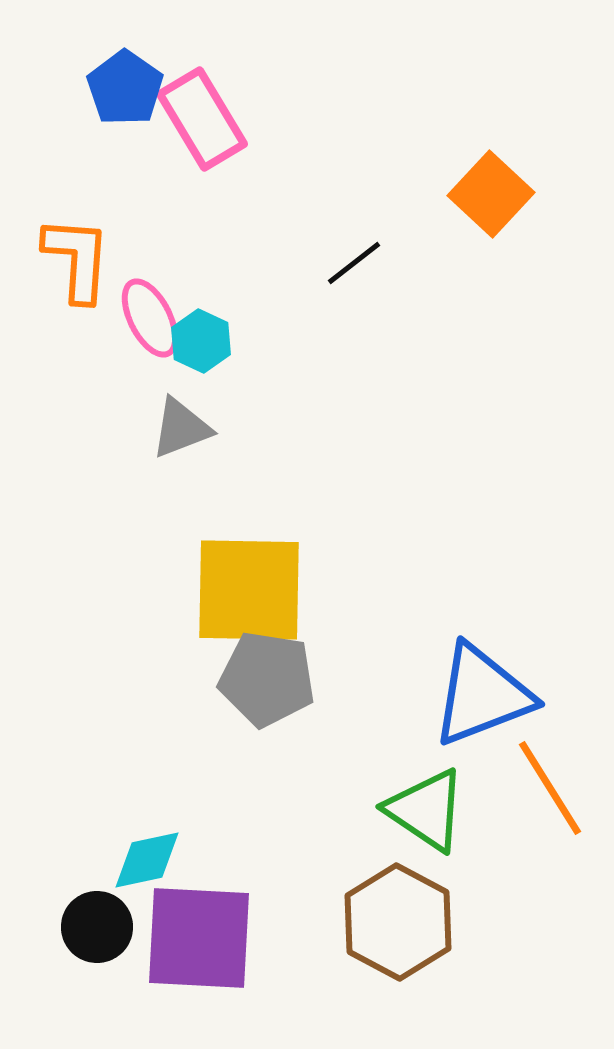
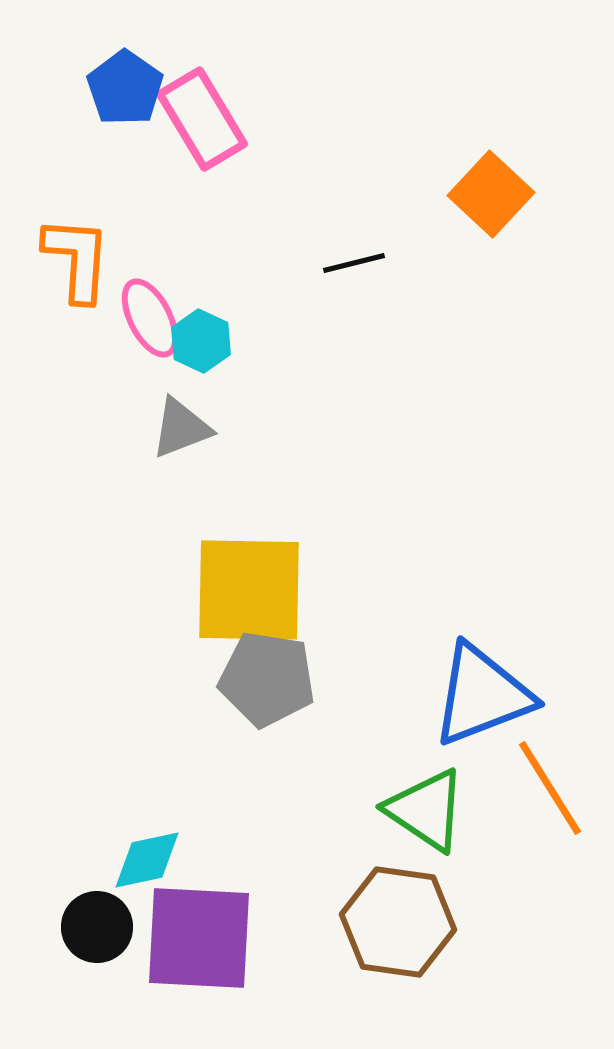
black line: rotated 24 degrees clockwise
brown hexagon: rotated 20 degrees counterclockwise
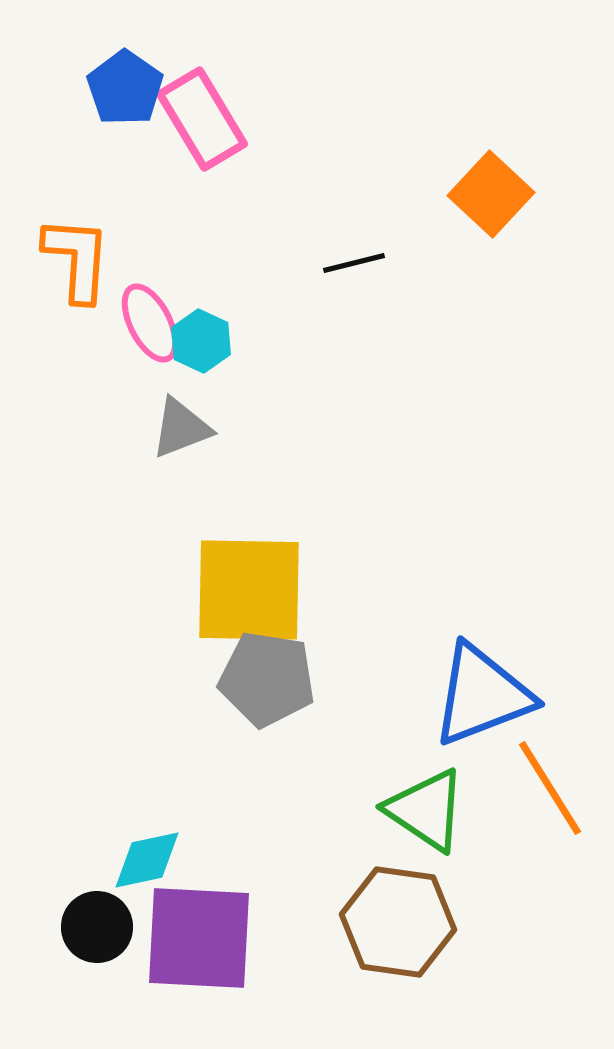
pink ellipse: moved 5 px down
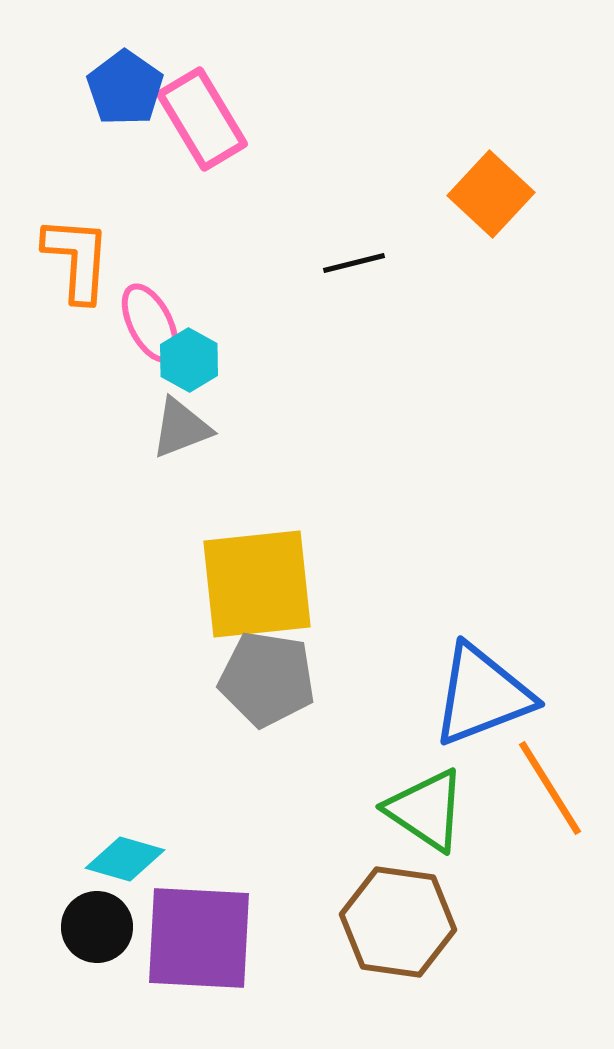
cyan hexagon: moved 12 px left, 19 px down; rotated 4 degrees clockwise
yellow square: moved 8 px right, 6 px up; rotated 7 degrees counterclockwise
cyan diamond: moved 22 px left, 1 px up; rotated 28 degrees clockwise
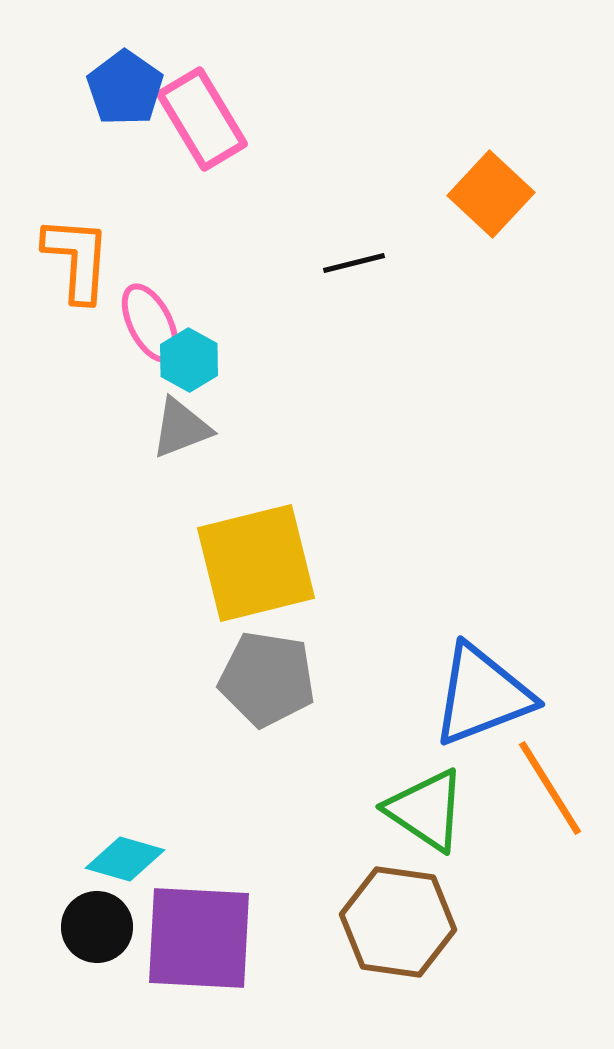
yellow square: moved 1 px left, 21 px up; rotated 8 degrees counterclockwise
